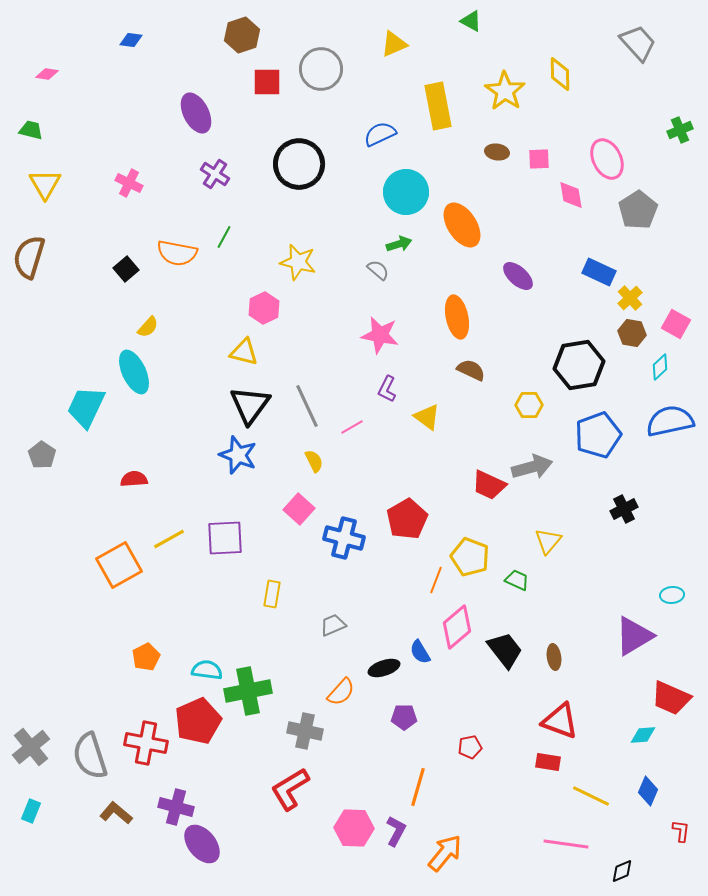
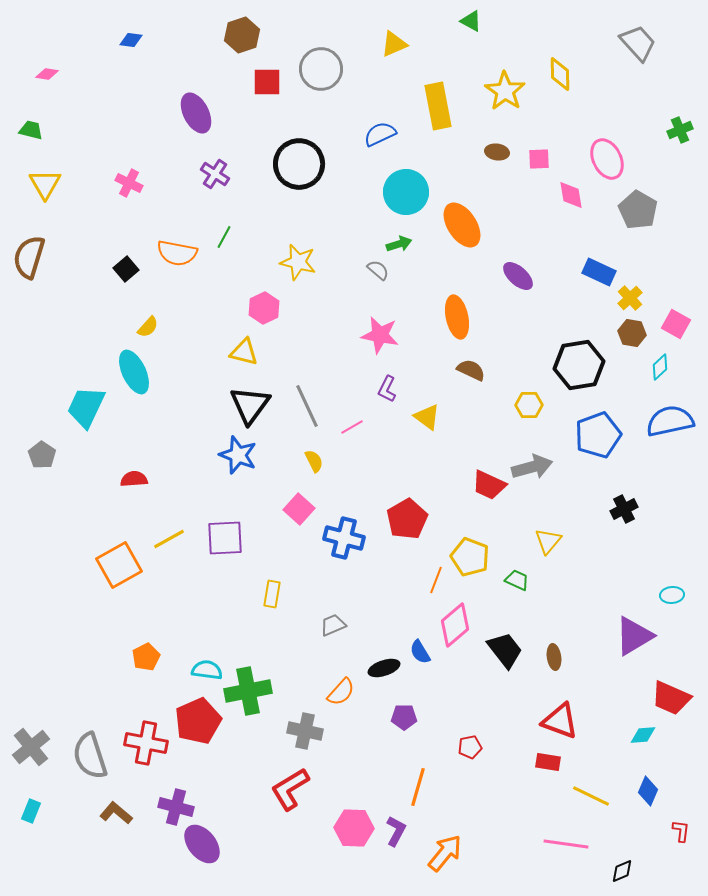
gray pentagon at (638, 210): rotated 9 degrees counterclockwise
pink diamond at (457, 627): moved 2 px left, 2 px up
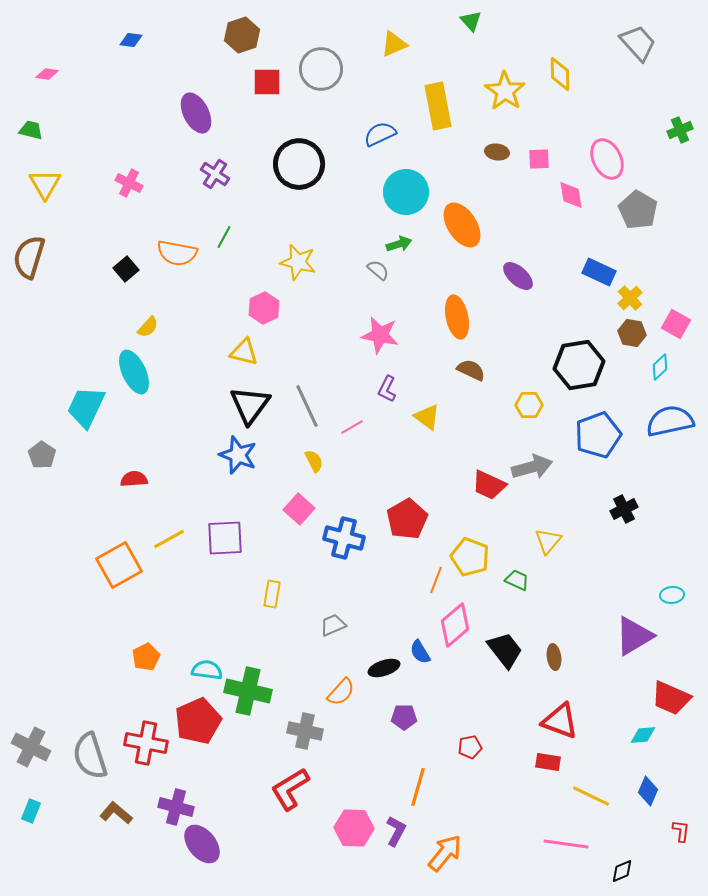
green triangle at (471, 21): rotated 20 degrees clockwise
green cross at (248, 691): rotated 24 degrees clockwise
gray cross at (31, 747): rotated 24 degrees counterclockwise
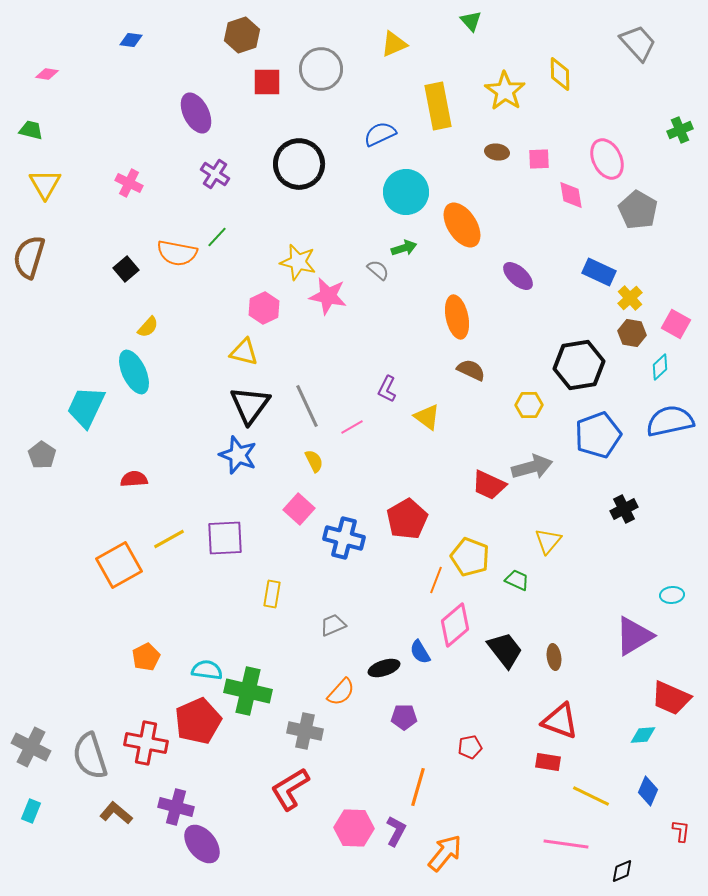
green line at (224, 237): moved 7 px left; rotated 15 degrees clockwise
green arrow at (399, 244): moved 5 px right, 4 px down
pink star at (380, 335): moved 52 px left, 39 px up
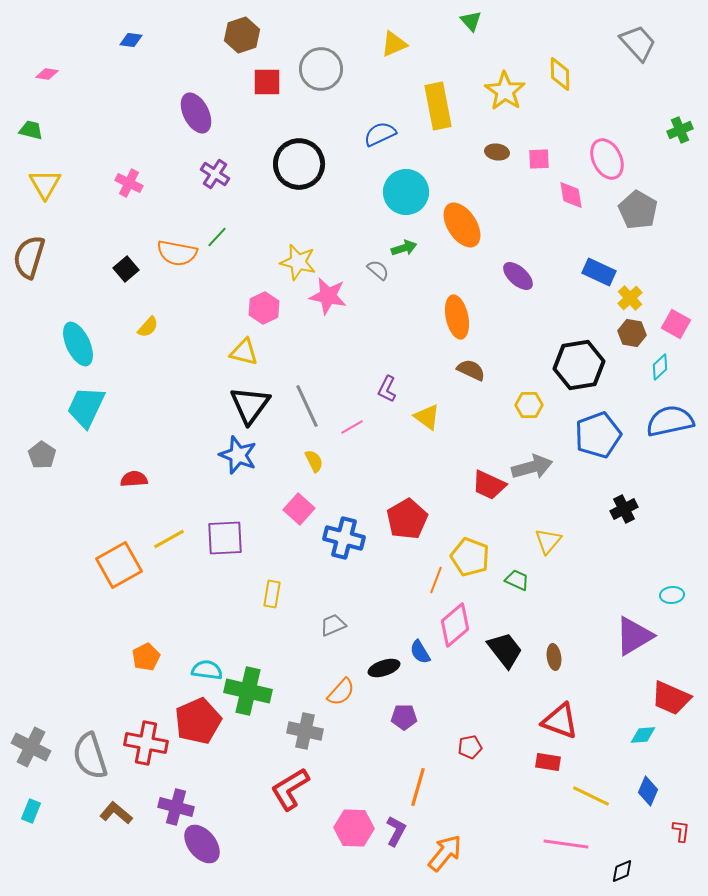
cyan ellipse at (134, 372): moved 56 px left, 28 px up
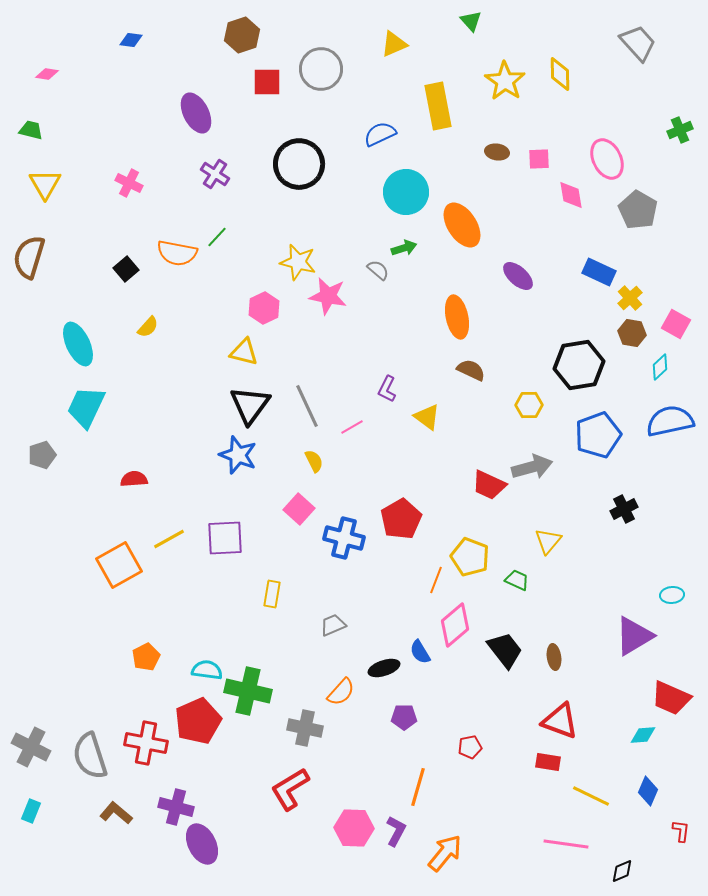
yellow star at (505, 91): moved 10 px up
gray pentagon at (42, 455): rotated 20 degrees clockwise
red pentagon at (407, 519): moved 6 px left
gray cross at (305, 731): moved 3 px up
purple ellipse at (202, 844): rotated 12 degrees clockwise
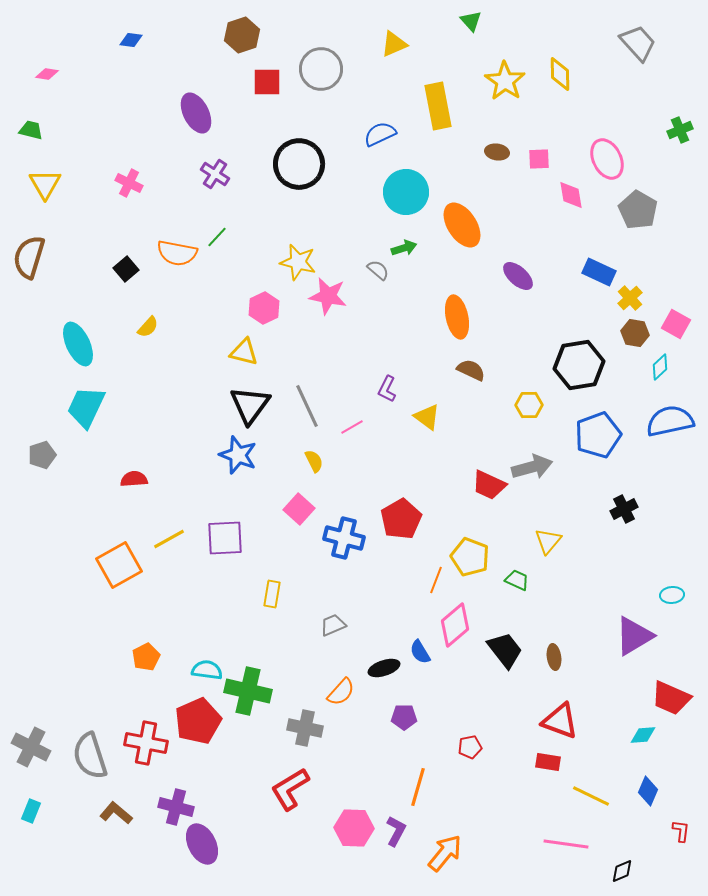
brown hexagon at (632, 333): moved 3 px right
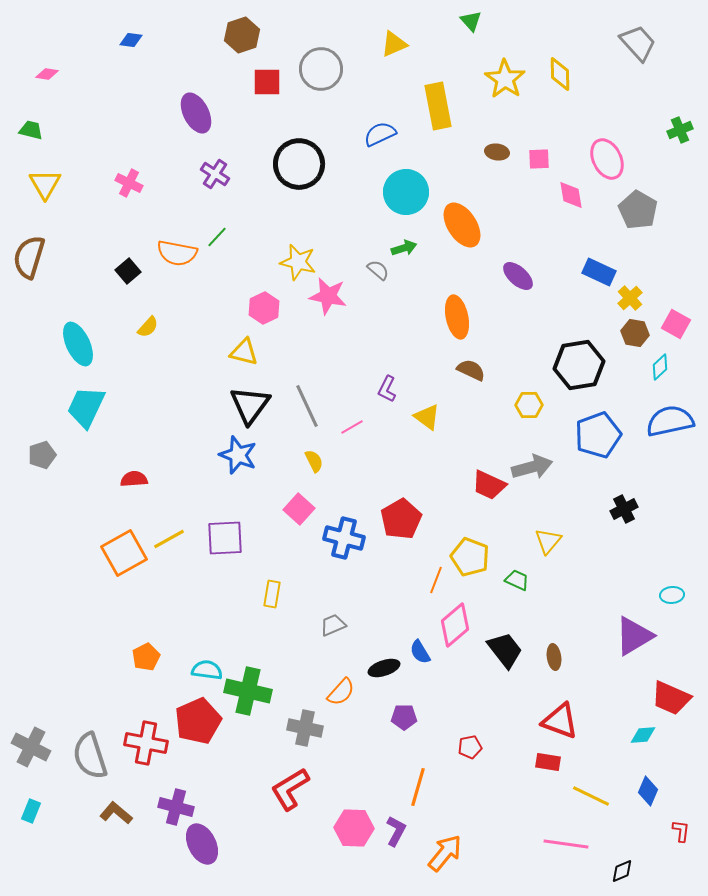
yellow star at (505, 81): moved 2 px up
black square at (126, 269): moved 2 px right, 2 px down
orange square at (119, 565): moved 5 px right, 12 px up
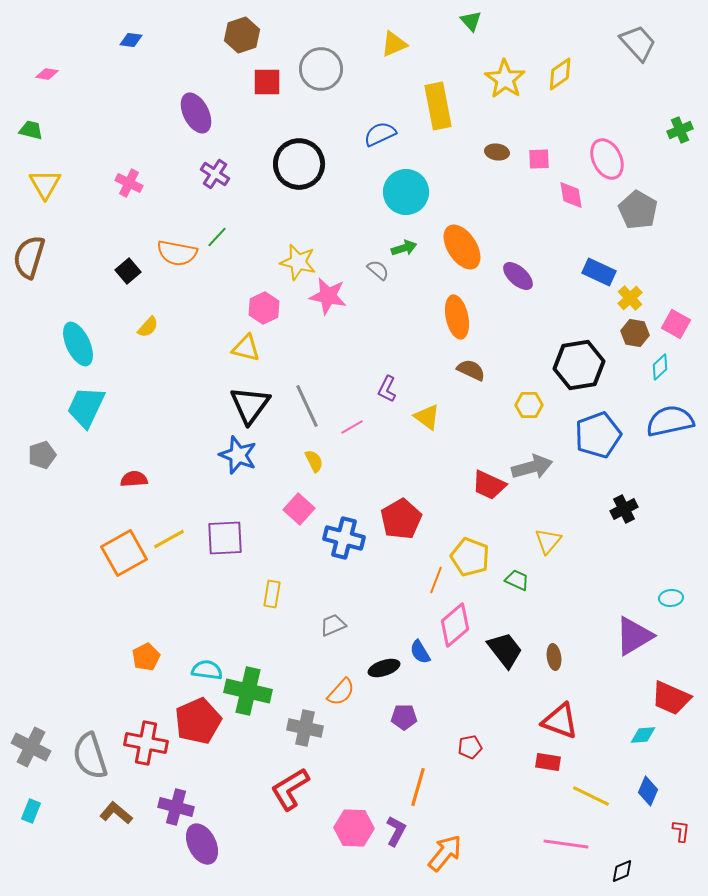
yellow diamond at (560, 74): rotated 56 degrees clockwise
orange ellipse at (462, 225): moved 22 px down
yellow triangle at (244, 352): moved 2 px right, 4 px up
cyan ellipse at (672, 595): moved 1 px left, 3 px down
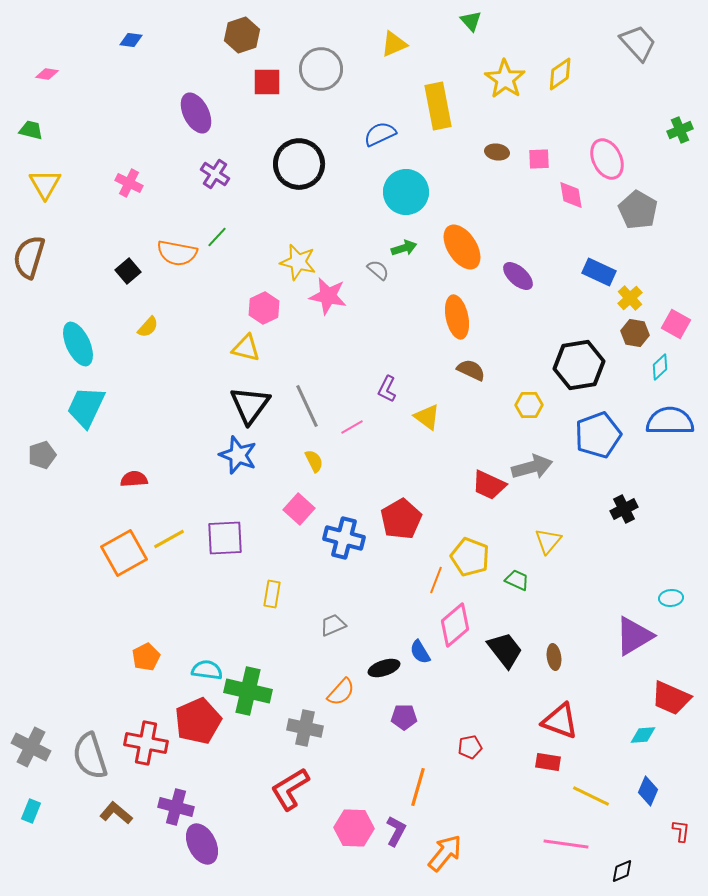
blue semicircle at (670, 421): rotated 12 degrees clockwise
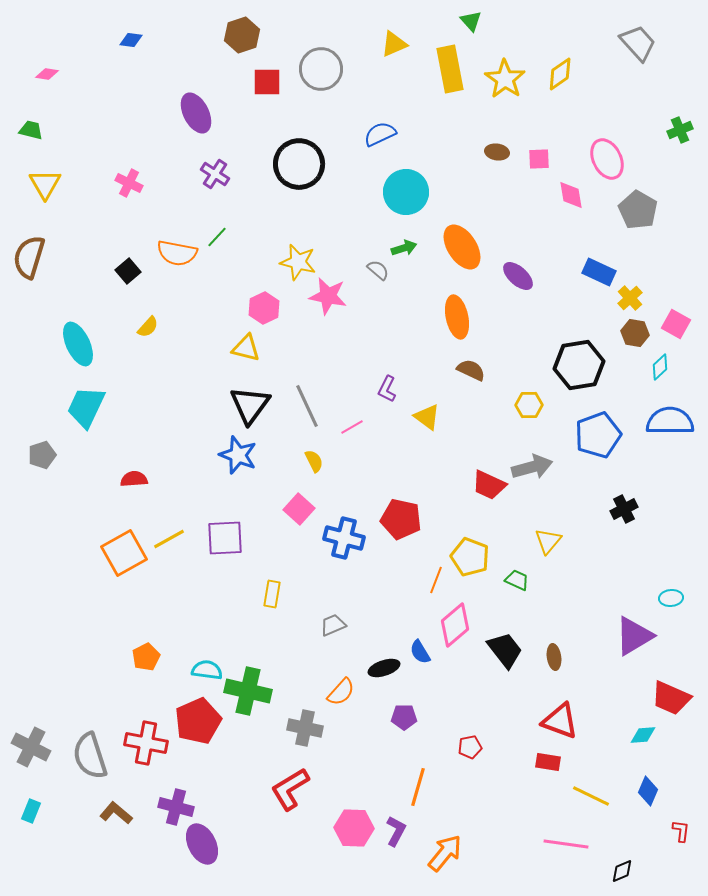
yellow rectangle at (438, 106): moved 12 px right, 37 px up
red pentagon at (401, 519): rotated 30 degrees counterclockwise
